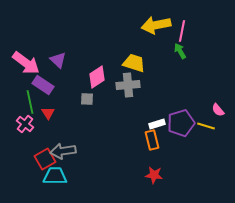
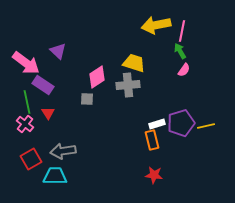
purple triangle: moved 9 px up
green line: moved 3 px left
pink semicircle: moved 34 px left, 40 px up; rotated 104 degrees counterclockwise
yellow line: rotated 30 degrees counterclockwise
red square: moved 14 px left
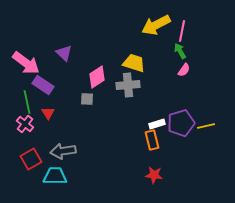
yellow arrow: rotated 16 degrees counterclockwise
purple triangle: moved 6 px right, 2 px down
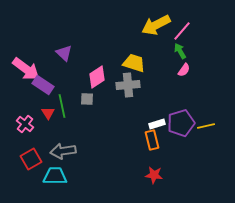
pink line: rotated 30 degrees clockwise
pink arrow: moved 6 px down
green line: moved 35 px right, 4 px down
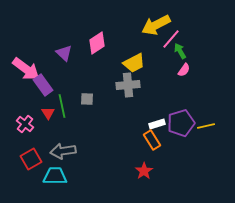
pink line: moved 11 px left, 8 px down
yellow trapezoid: rotated 135 degrees clockwise
pink diamond: moved 34 px up
purple rectangle: rotated 20 degrees clockwise
orange rectangle: rotated 18 degrees counterclockwise
red star: moved 10 px left, 4 px up; rotated 30 degrees clockwise
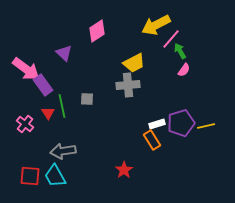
pink diamond: moved 12 px up
red square: moved 1 px left, 17 px down; rotated 35 degrees clockwise
red star: moved 20 px left, 1 px up
cyan trapezoid: rotated 120 degrees counterclockwise
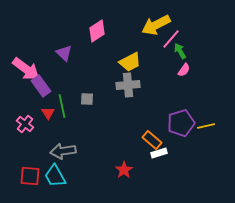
yellow trapezoid: moved 4 px left, 1 px up
purple rectangle: moved 2 px left, 1 px down
white rectangle: moved 2 px right, 29 px down
orange rectangle: rotated 18 degrees counterclockwise
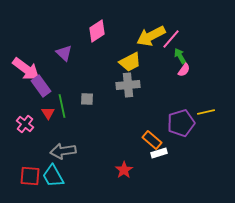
yellow arrow: moved 5 px left, 11 px down
green arrow: moved 5 px down
yellow line: moved 14 px up
cyan trapezoid: moved 2 px left
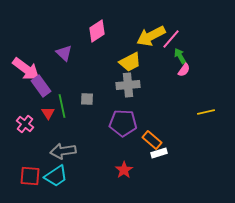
purple pentagon: moved 58 px left; rotated 20 degrees clockwise
cyan trapezoid: moved 3 px right; rotated 95 degrees counterclockwise
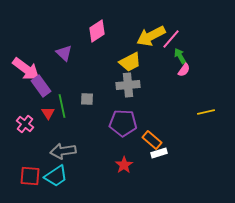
red star: moved 5 px up
